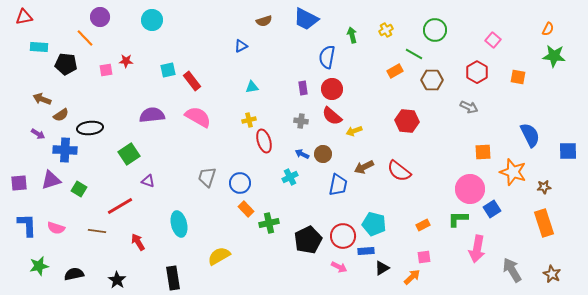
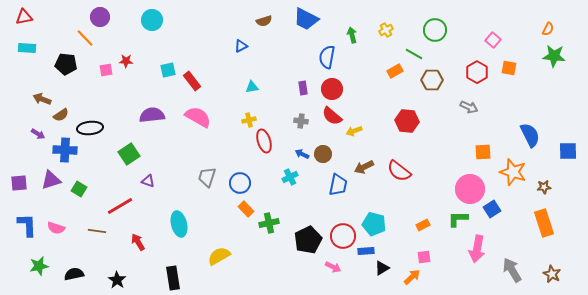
cyan rectangle at (39, 47): moved 12 px left, 1 px down
orange square at (518, 77): moved 9 px left, 9 px up
pink arrow at (339, 267): moved 6 px left
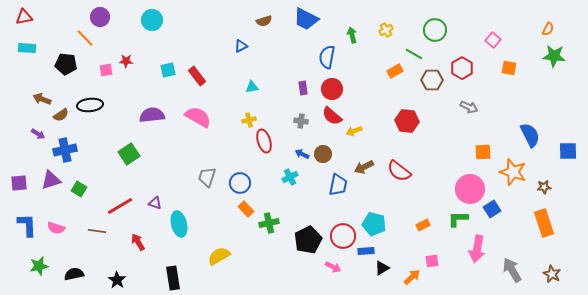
red hexagon at (477, 72): moved 15 px left, 4 px up
red rectangle at (192, 81): moved 5 px right, 5 px up
black ellipse at (90, 128): moved 23 px up
blue cross at (65, 150): rotated 15 degrees counterclockwise
purple triangle at (148, 181): moved 7 px right, 22 px down
pink square at (424, 257): moved 8 px right, 4 px down
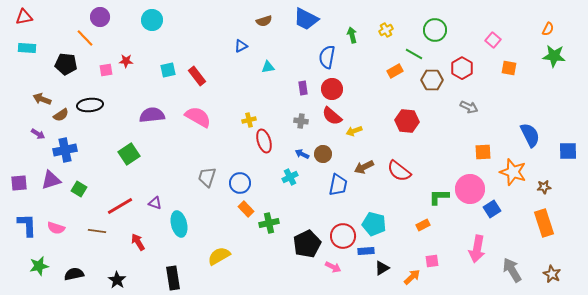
cyan triangle at (252, 87): moved 16 px right, 20 px up
green L-shape at (458, 219): moved 19 px left, 22 px up
black pentagon at (308, 240): moved 1 px left, 4 px down
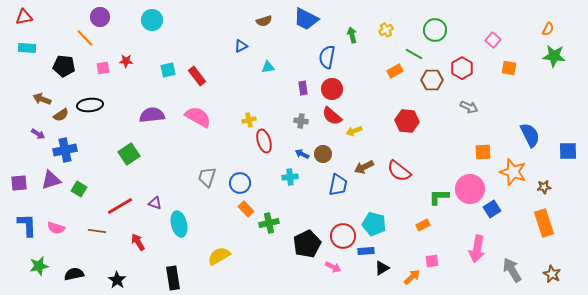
black pentagon at (66, 64): moved 2 px left, 2 px down
pink square at (106, 70): moved 3 px left, 2 px up
cyan cross at (290, 177): rotated 21 degrees clockwise
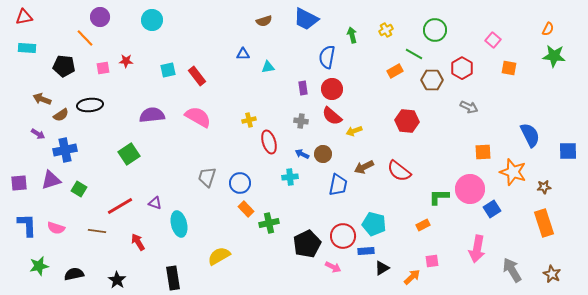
blue triangle at (241, 46): moved 2 px right, 8 px down; rotated 24 degrees clockwise
red ellipse at (264, 141): moved 5 px right, 1 px down
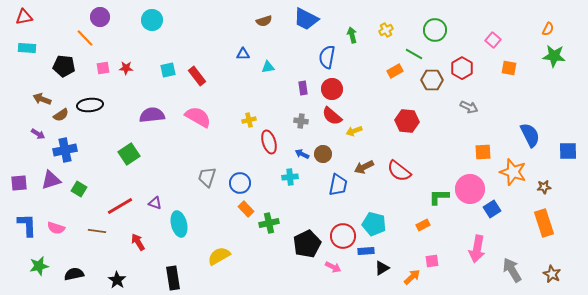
red star at (126, 61): moved 7 px down
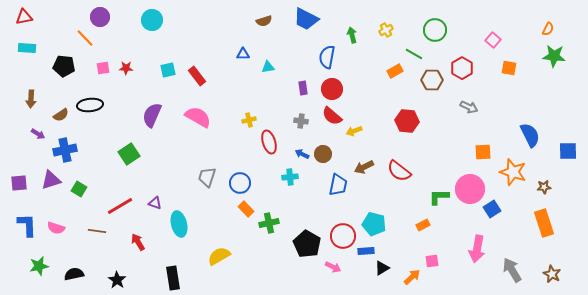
brown arrow at (42, 99): moved 11 px left; rotated 108 degrees counterclockwise
purple semicircle at (152, 115): rotated 60 degrees counterclockwise
black pentagon at (307, 244): rotated 16 degrees counterclockwise
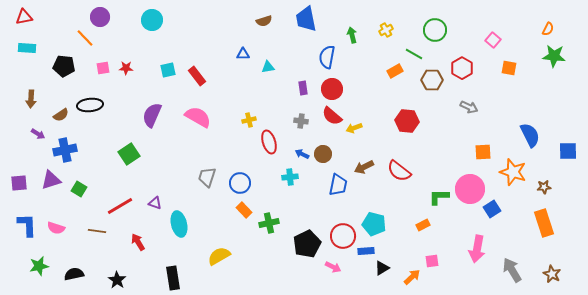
blue trapezoid at (306, 19): rotated 52 degrees clockwise
yellow arrow at (354, 131): moved 3 px up
orange rectangle at (246, 209): moved 2 px left, 1 px down
black pentagon at (307, 244): rotated 16 degrees clockwise
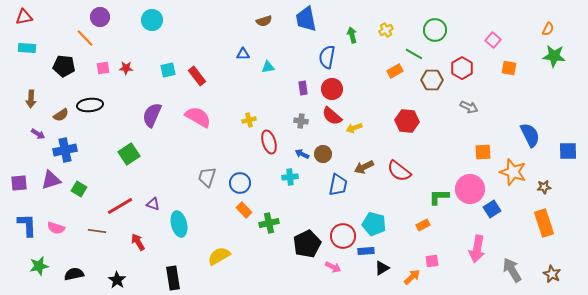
purple triangle at (155, 203): moved 2 px left, 1 px down
